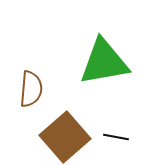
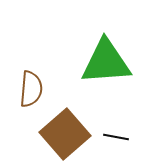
green triangle: moved 2 px right; rotated 6 degrees clockwise
brown square: moved 3 px up
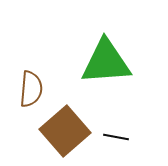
brown square: moved 3 px up
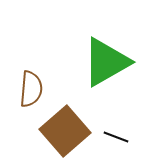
green triangle: rotated 26 degrees counterclockwise
black line: rotated 10 degrees clockwise
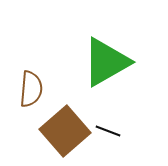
black line: moved 8 px left, 6 px up
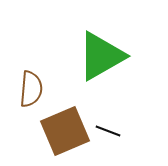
green triangle: moved 5 px left, 6 px up
brown square: rotated 18 degrees clockwise
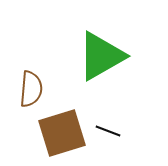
brown square: moved 3 px left, 2 px down; rotated 6 degrees clockwise
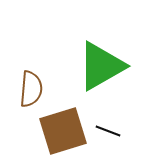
green triangle: moved 10 px down
brown square: moved 1 px right, 2 px up
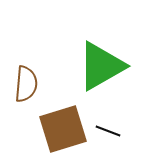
brown semicircle: moved 5 px left, 5 px up
brown square: moved 2 px up
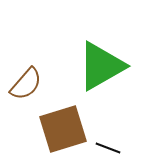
brown semicircle: rotated 36 degrees clockwise
black line: moved 17 px down
